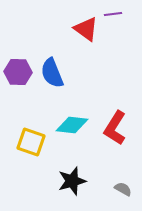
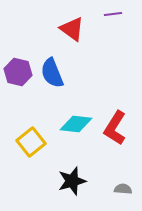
red triangle: moved 14 px left
purple hexagon: rotated 12 degrees clockwise
cyan diamond: moved 4 px right, 1 px up
yellow square: rotated 32 degrees clockwise
gray semicircle: rotated 24 degrees counterclockwise
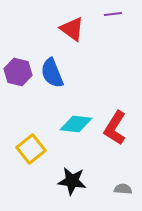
yellow square: moved 7 px down
black star: rotated 24 degrees clockwise
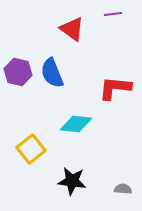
red L-shape: moved 40 px up; rotated 64 degrees clockwise
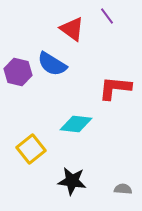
purple line: moved 6 px left, 2 px down; rotated 60 degrees clockwise
blue semicircle: moved 9 px up; rotated 36 degrees counterclockwise
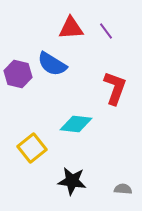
purple line: moved 1 px left, 15 px down
red triangle: moved 1 px left, 1 px up; rotated 40 degrees counterclockwise
purple hexagon: moved 2 px down
red L-shape: rotated 104 degrees clockwise
yellow square: moved 1 px right, 1 px up
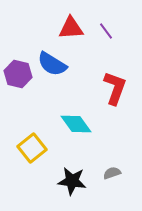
cyan diamond: rotated 48 degrees clockwise
gray semicircle: moved 11 px left, 16 px up; rotated 24 degrees counterclockwise
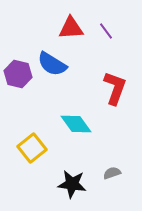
black star: moved 3 px down
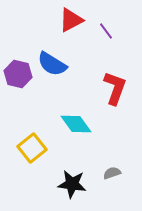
red triangle: moved 8 px up; rotated 24 degrees counterclockwise
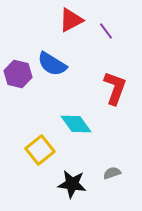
yellow square: moved 8 px right, 2 px down
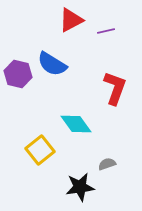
purple line: rotated 66 degrees counterclockwise
gray semicircle: moved 5 px left, 9 px up
black star: moved 8 px right, 3 px down; rotated 16 degrees counterclockwise
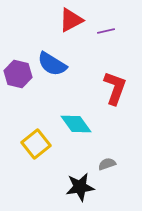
yellow square: moved 4 px left, 6 px up
